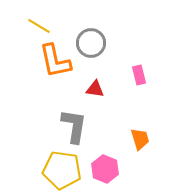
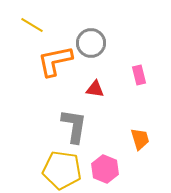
yellow line: moved 7 px left, 1 px up
orange L-shape: rotated 90 degrees clockwise
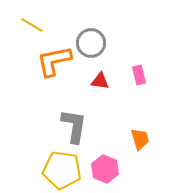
orange L-shape: moved 1 px left
red triangle: moved 5 px right, 8 px up
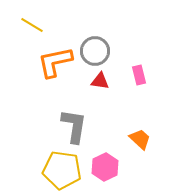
gray circle: moved 4 px right, 8 px down
orange L-shape: moved 1 px right, 1 px down
orange trapezoid: rotated 30 degrees counterclockwise
pink hexagon: moved 2 px up; rotated 12 degrees clockwise
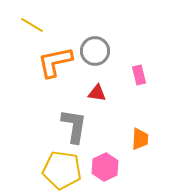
red triangle: moved 3 px left, 12 px down
orange trapezoid: rotated 50 degrees clockwise
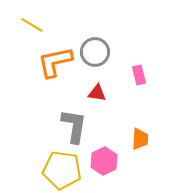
gray circle: moved 1 px down
pink hexagon: moved 1 px left, 6 px up
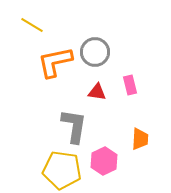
pink rectangle: moved 9 px left, 10 px down
red triangle: moved 1 px up
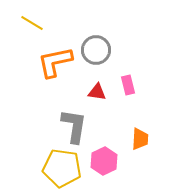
yellow line: moved 2 px up
gray circle: moved 1 px right, 2 px up
pink rectangle: moved 2 px left
yellow pentagon: moved 2 px up
